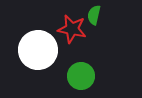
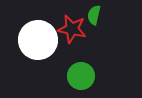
white circle: moved 10 px up
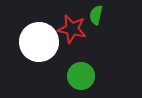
green semicircle: moved 2 px right
white circle: moved 1 px right, 2 px down
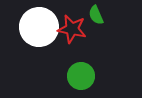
green semicircle: rotated 36 degrees counterclockwise
white circle: moved 15 px up
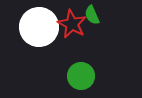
green semicircle: moved 4 px left
red star: moved 5 px up; rotated 16 degrees clockwise
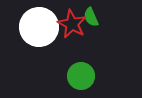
green semicircle: moved 1 px left, 2 px down
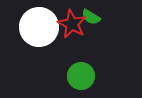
green semicircle: rotated 36 degrees counterclockwise
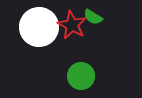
green semicircle: moved 2 px right
red star: moved 1 px down
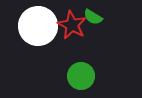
white circle: moved 1 px left, 1 px up
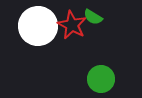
green circle: moved 20 px right, 3 px down
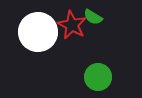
white circle: moved 6 px down
green circle: moved 3 px left, 2 px up
